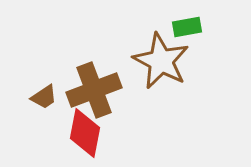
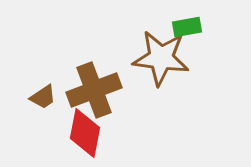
brown star: moved 3 px up; rotated 20 degrees counterclockwise
brown trapezoid: moved 1 px left
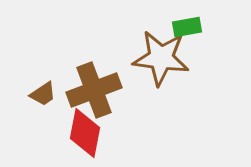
brown trapezoid: moved 3 px up
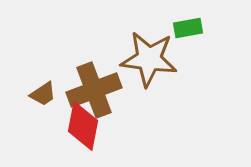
green rectangle: moved 1 px right, 1 px down
brown star: moved 12 px left, 1 px down
red diamond: moved 2 px left, 7 px up
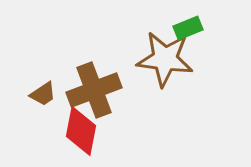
green rectangle: rotated 12 degrees counterclockwise
brown star: moved 16 px right
red diamond: moved 2 px left, 5 px down
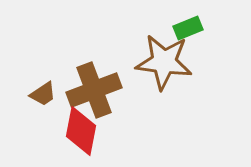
brown star: moved 1 px left, 3 px down
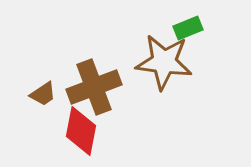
brown cross: moved 3 px up
